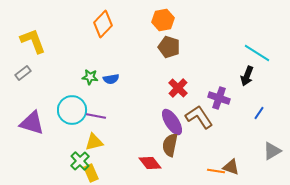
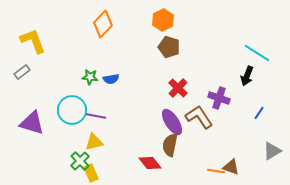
orange hexagon: rotated 15 degrees counterclockwise
gray rectangle: moved 1 px left, 1 px up
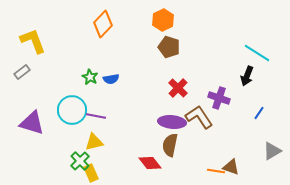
green star: rotated 21 degrees clockwise
purple ellipse: rotated 52 degrees counterclockwise
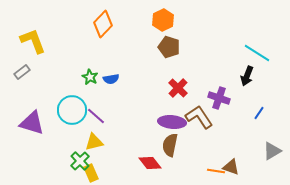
purple line: rotated 30 degrees clockwise
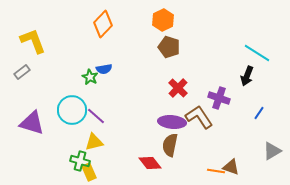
blue semicircle: moved 7 px left, 10 px up
green cross: rotated 30 degrees counterclockwise
yellow rectangle: moved 2 px left, 1 px up
